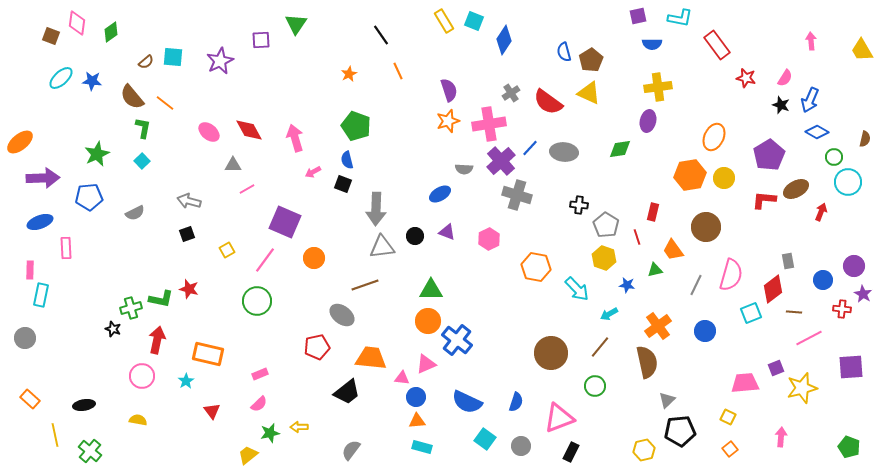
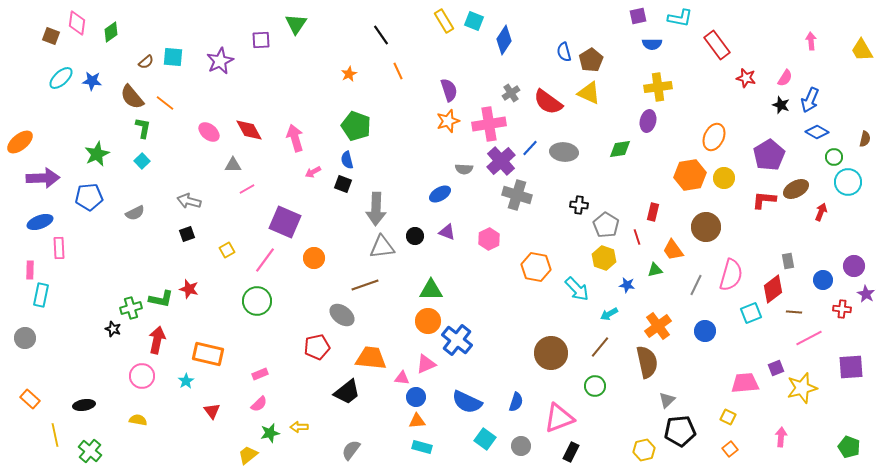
pink rectangle at (66, 248): moved 7 px left
purple star at (863, 294): moved 3 px right
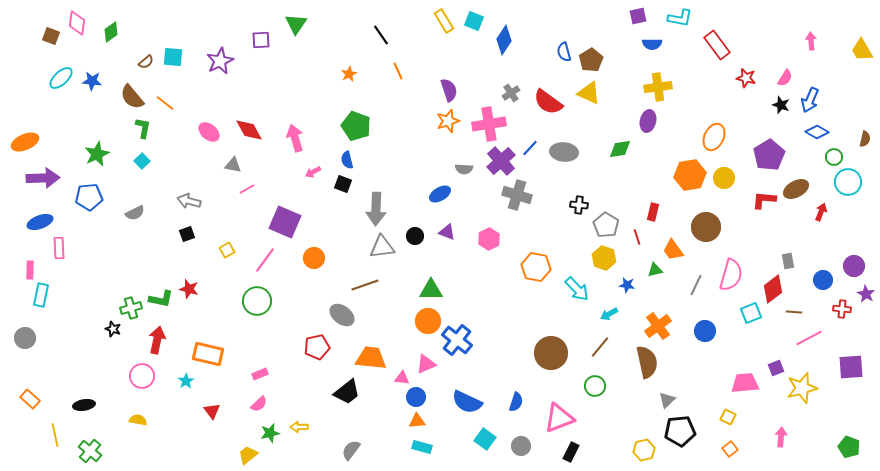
orange ellipse at (20, 142): moved 5 px right; rotated 16 degrees clockwise
gray triangle at (233, 165): rotated 12 degrees clockwise
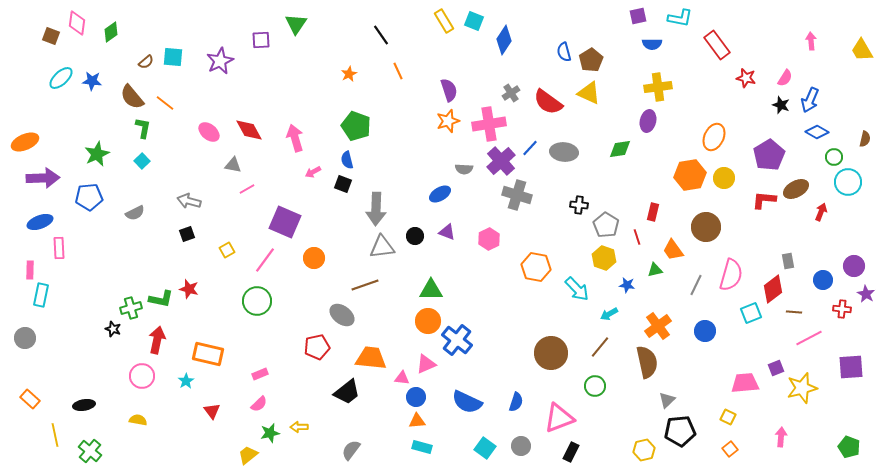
cyan square at (485, 439): moved 9 px down
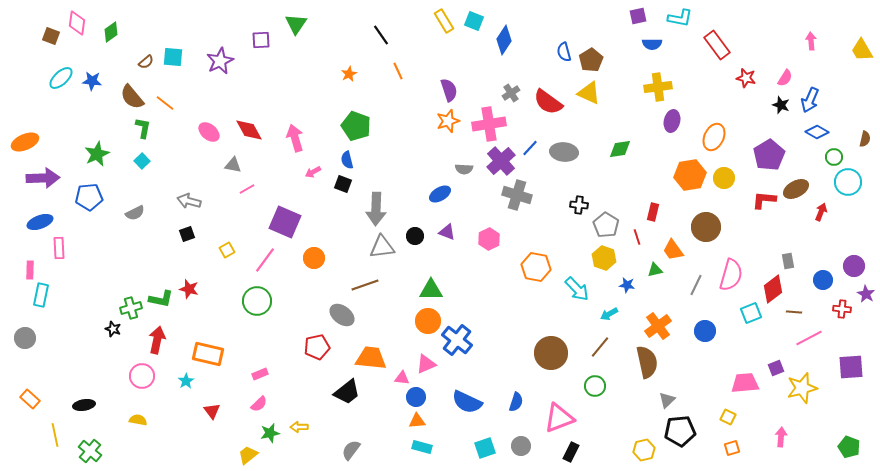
purple ellipse at (648, 121): moved 24 px right
cyan square at (485, 448): rotated 35 degrees clockwise
orange square at (730, 449): moved 2 px right, 1 px up; rotated 21 degrees clockwise
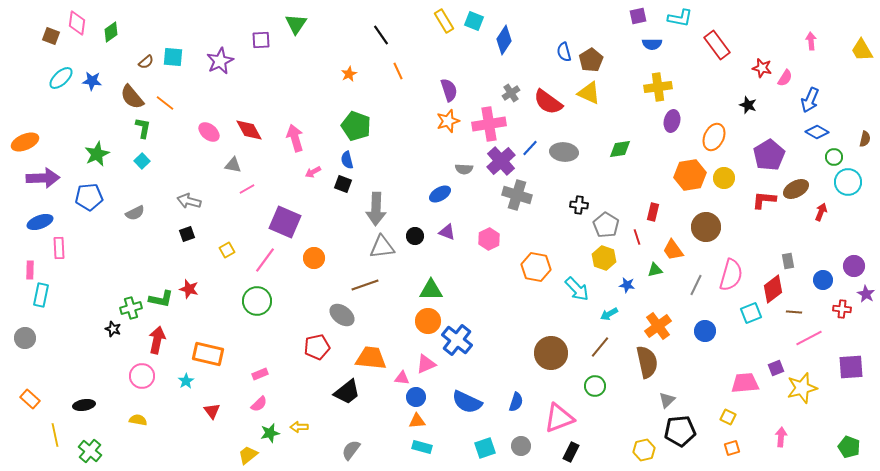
red star at (746, 78): moved 16 px right, 10 px up
black star at (781, 105): moved 33 px left
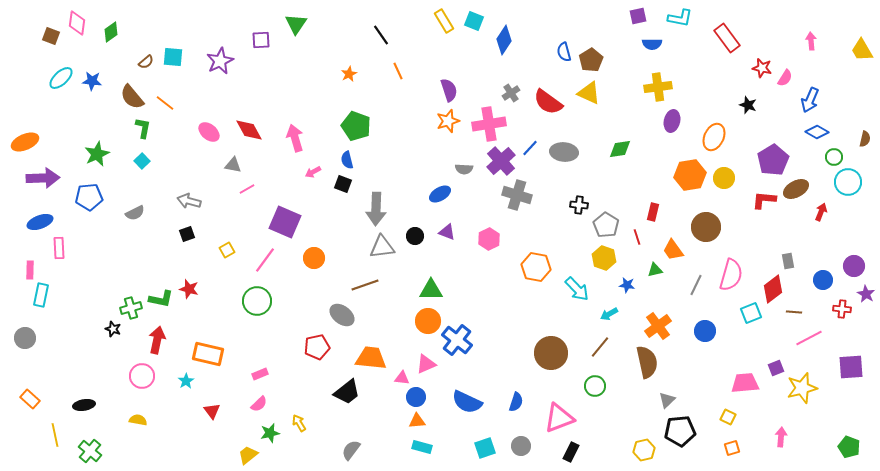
red rectangle at (717, 45): moved 10 px right, 7 px up
purple pentagon at (769, 155): moved 4 px right, 5 px down
yellow arrow at (299, 427): moved 4 px up; rotated 60 degrees clockwise
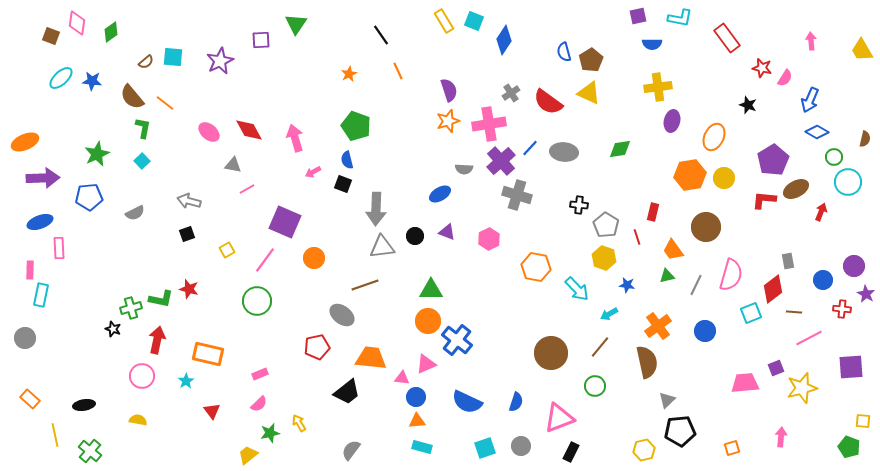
green triangle at (655, 270): moved 12 px right, 6 px down
yellow square at (728, 417): moved 135 px right, 4 px down; rotated 21 degrees counterclockwise
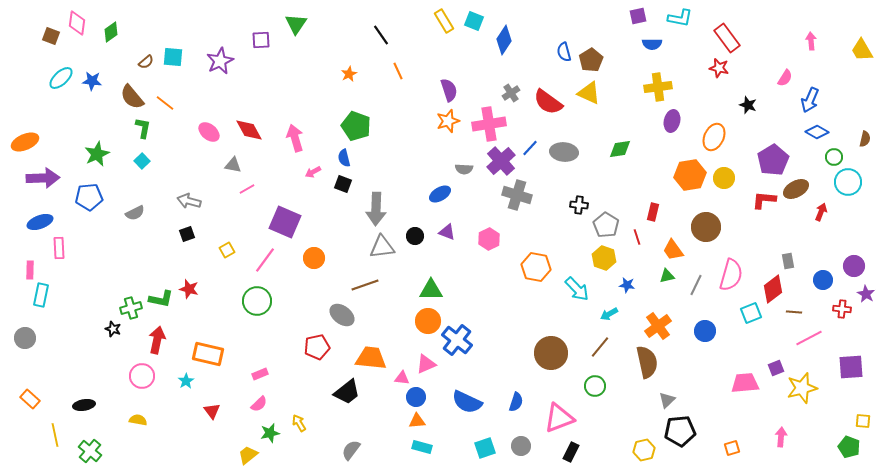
red star at (762, 68): moved 43 px left
blue semicircle at (347, 160): moved 3 px left, 2 px up
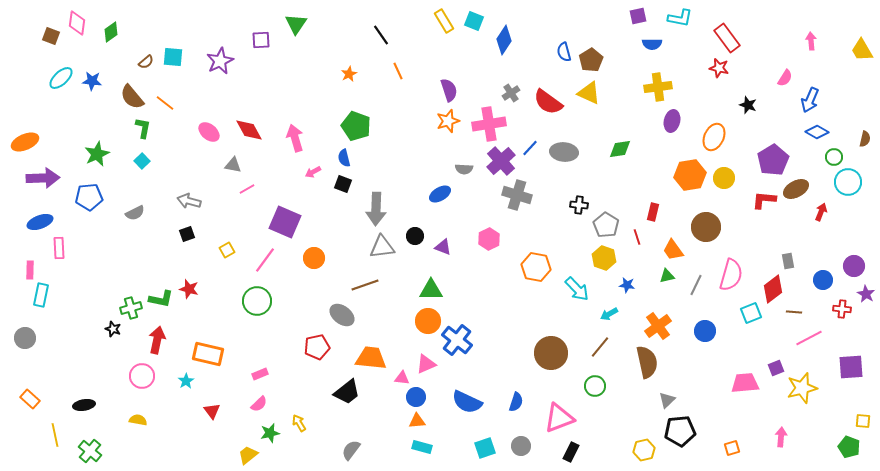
purple triangle at (447, 232): moved 4 px left, 15 px down
